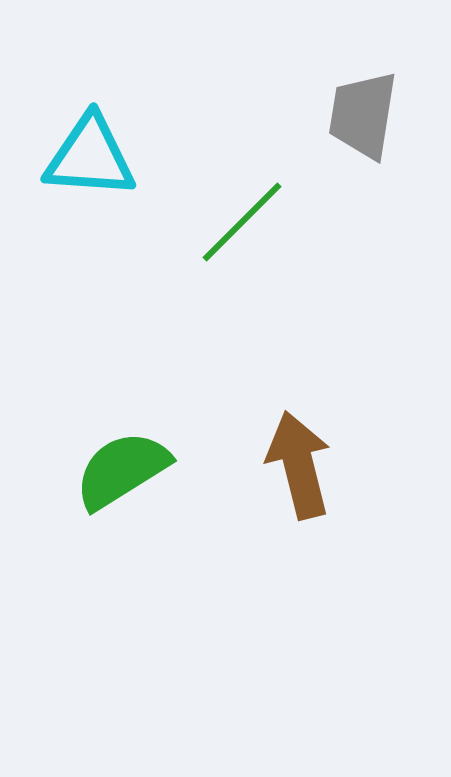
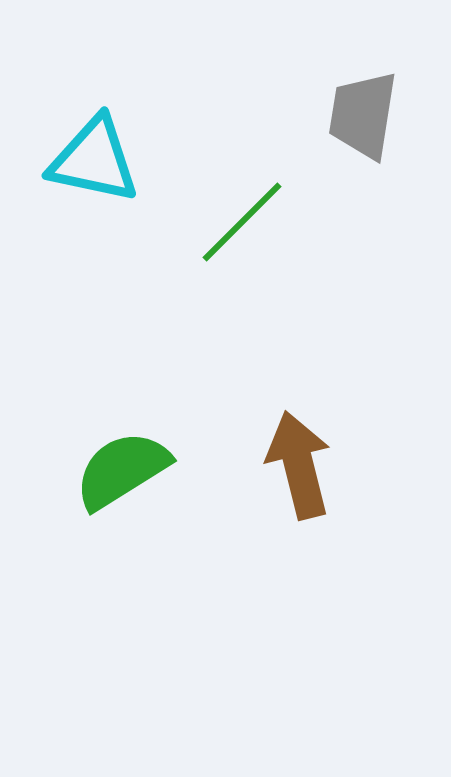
cyan triangle: moved 4 px right, 3 px down; rotated 8 degrees clockwise
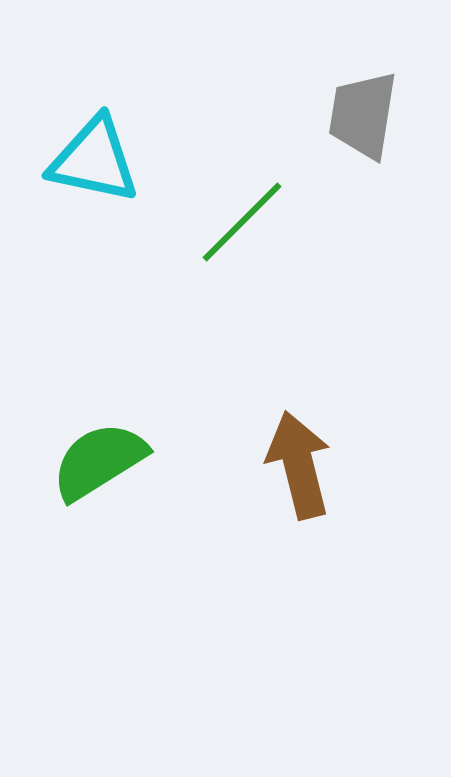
green semicircle: moved 23 px left, 9 px up
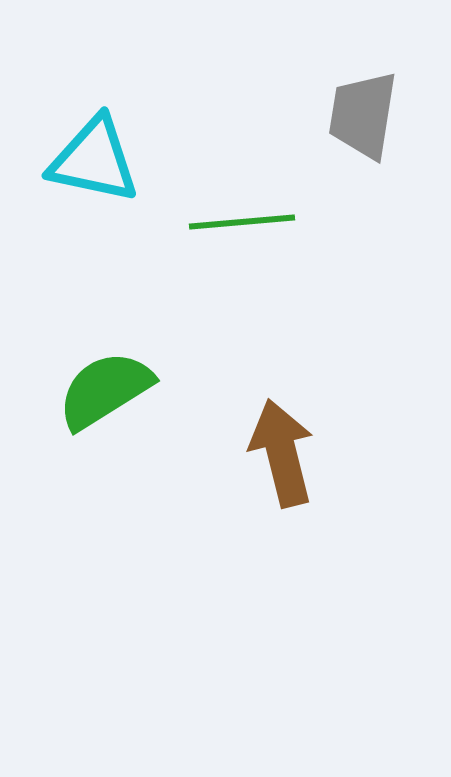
green line: rotated 40 degrees clockwise
green semicircle: moved 6 px right, 71 px up
brown arrow: moved 17 px left, 12 px up
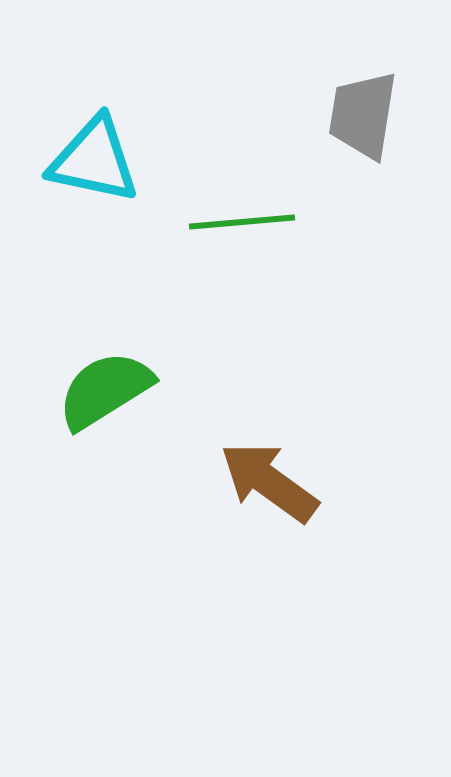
brown arrow: moved 13 px left, 29 px down; rotated 40 degrees counterclockwise
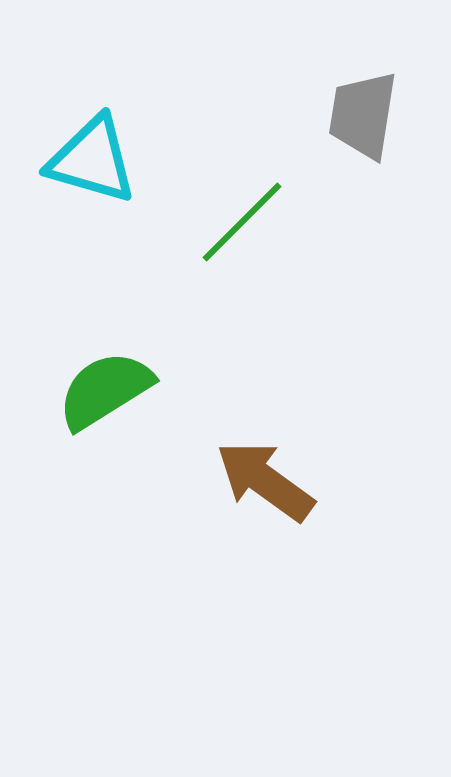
cyan triangle: moved 2 px left; rotated 4 degrees clockwise
green line: rotated 40 degrees counterclockwise
brown arrow: moved 4 px left, 1 px up
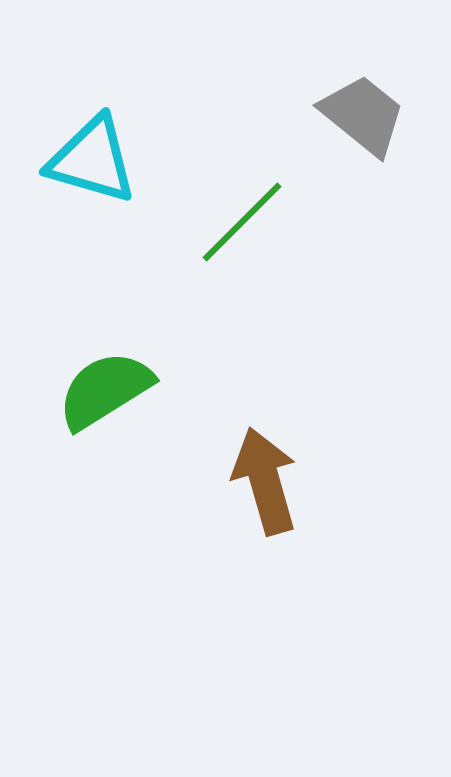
gray trapezoid: rotated 120 degrees clockwise
brown arrow: rotated 38 degrees clockwise
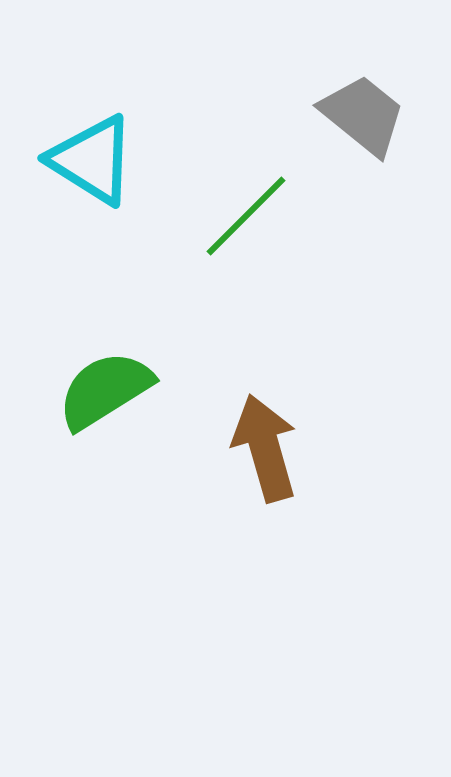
cyan triangle: rotated 16 degrees clockwise
green line: moved 4 px right, 6 px up
brown arrow: moved 33 px up
